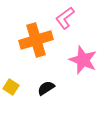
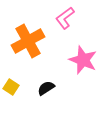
orange cross: moved 8 px left, 1 px down; rotated 12 degrees counterclockwise
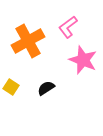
pink L-shape: moved 3 px right, 9 px down
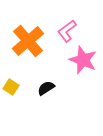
pink L-shape: moved 1 px left, 4 px down
orange cross: rotated 12 degrees counterclockwise
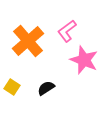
pink star: moved 1 px right
yellow square: moved 1 px right
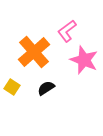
orange cross: moved 6 px right, 11 px down
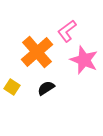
orange cross: moved 3 px right
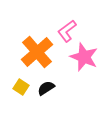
pink star: moved 3 px up
yellow square: moved 9 px right
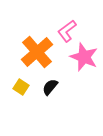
black semicircle: moved 4 px right, 1 px up; rotated 18 degrees counterclockwise
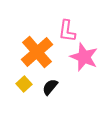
pink L-shape: rotated 45 degrees counterclockwise
yellow square: moved 3 px right, 3 px up; rotated 14 degrees clockwise
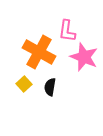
orange cross: moved 2 px right; rotated 20 degrees counterclockwise
black semicircle: rotated 30 degrees counterclockwise
